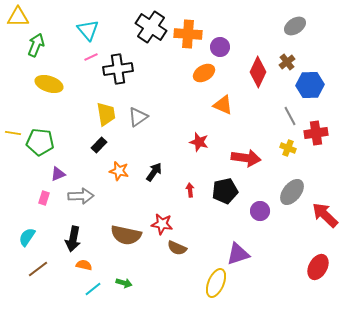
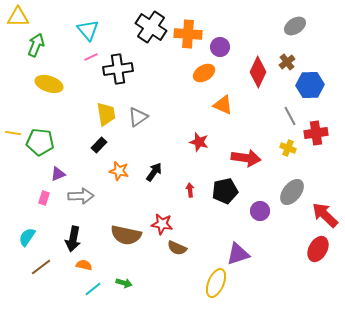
red ellipse at (318, 267): moved 18 px up
brown line at (38, 269): moved 3 px right, 2 px up
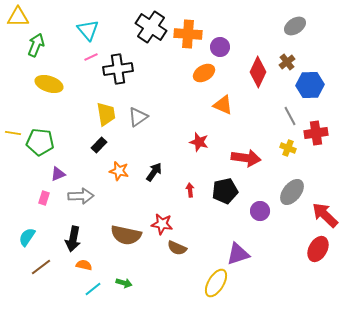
yellow ellipse at (216, 283): rotated 8 degrees clockwise
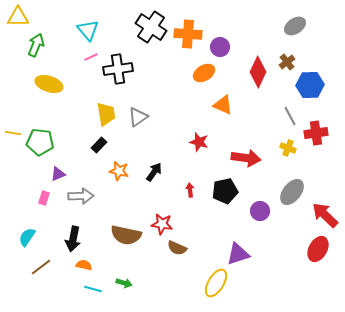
cyan line at (93, 289): rotated 54 degrees clockwise
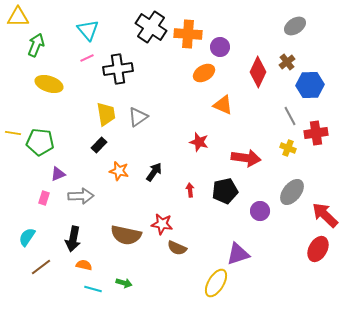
pink line at (91, 57): moved 4 px left, 1 px down
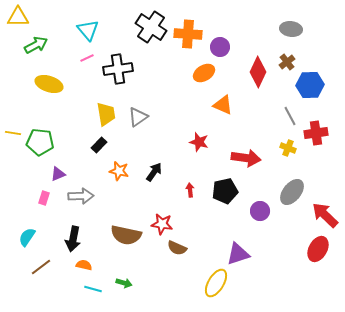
gray ellipse at (295, 26): moved 4 px left, 3 px down; rotated 40 degrees clockwise
green arrow at (36, 45): rotated 40 degrees clockwise
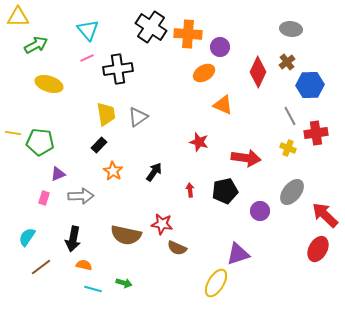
orange star at (119, 171): moved 6 px left; rotated 18 degrees clockwise
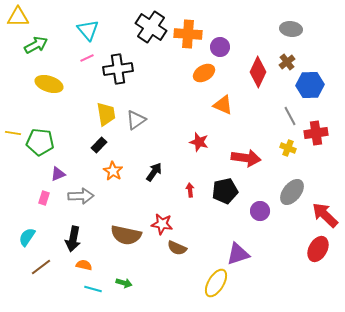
gray triangle at (138, 117): moved 2 px left, 3 px down
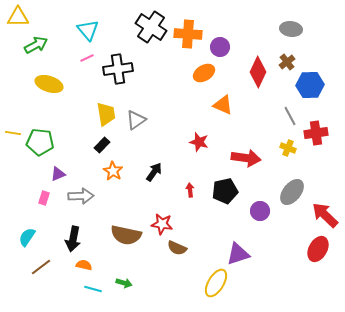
black rectangle at (99, 145): moved 3 px right
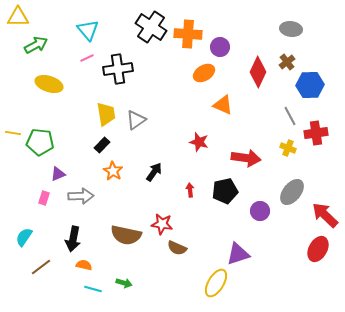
cyan semicircle at (27, 237): moved 3 px left
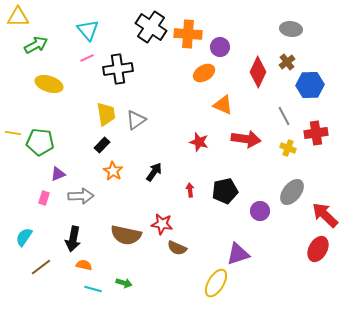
gray line at (290, 116): moved 6 px left
red arrow at (246, 158): moved 19 px up
